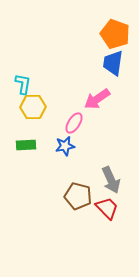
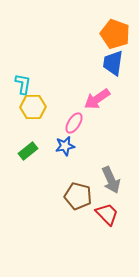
green rectangle: moved 2 px right, 6 px down; rotated 36 degrees counterclockwise
red trapezoid: moved 6 px down
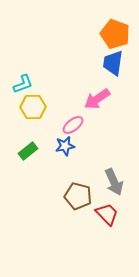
cyan L-shape: rotated 60 degrees clockwise
pink ellipse: moved 1 px left, 2 px down; rotated 20 degrees clockwise
gray arrow: moved 3 px right, 2 px down
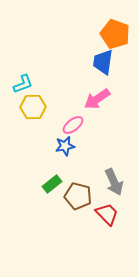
blue trapezoid: moved 10 px left, 1 px up
green rectangle: moved 24 px right, 33 px down
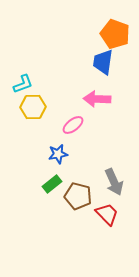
pink arrow: rotated 36 degrees clockwise
blue star: moved 7 px left, 8 px down
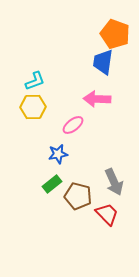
cyan L-shape: moved 12 px right, 3 px up
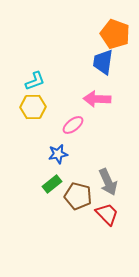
gray arrow: moved 6 px left
